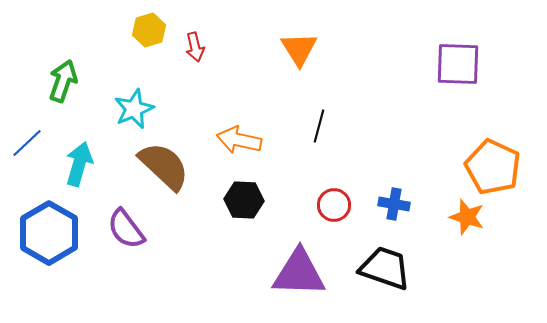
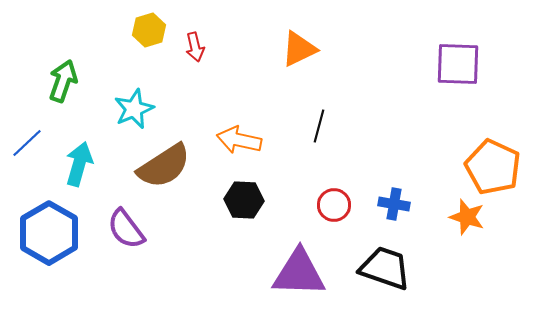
orange triangle: rotated 36 degrees clockwise
brown semicircle: rotated 104 degrees clockwise
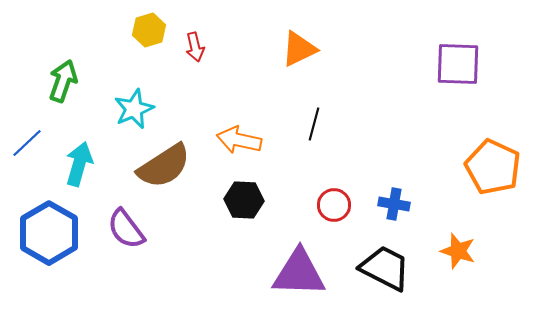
black line: moved 5 px left, 2 px up
orange star: moved 9 px left, 34 px down
black trapezoid: rotated 8 degrees clockwise
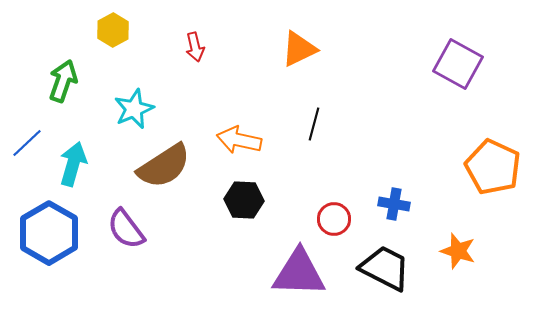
yellow hexagon: moved 36 px left; rotated 12 degrees counterclockwise
purple square: rotated 27 degrees clockwise
cyan arrow: moved 6 px left
red circle: moved 14 px down
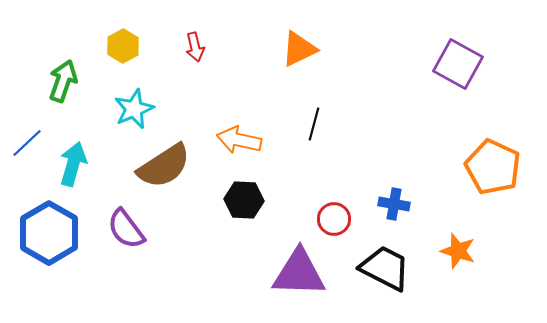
yellow hexagon: moved 10 px right, 16 px down
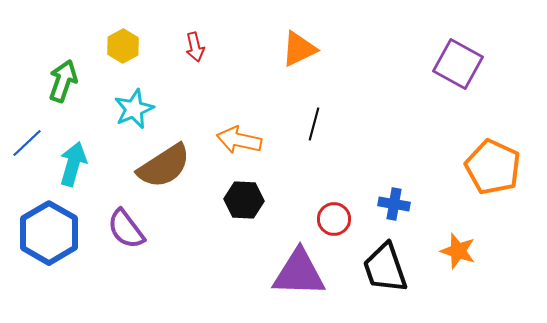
black trapezoid: rotated 136 degrees counterclockwise
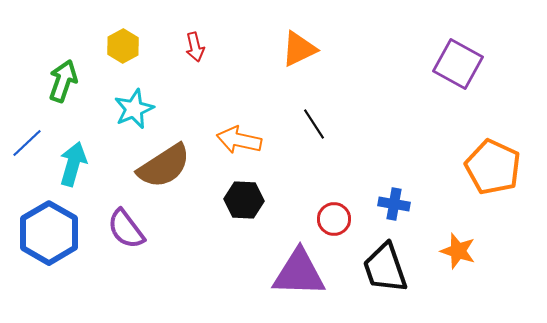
black line: rotated 48 degrees counterclockwise
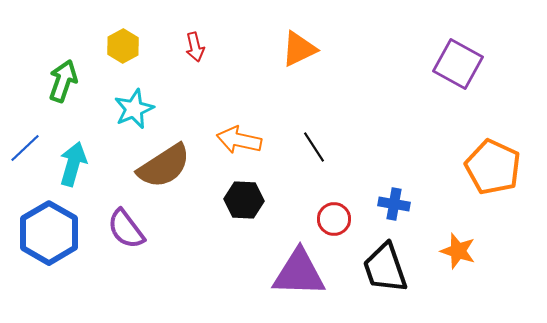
black line: moved 23 px down
blue line: moved 2 px left, 5 px down
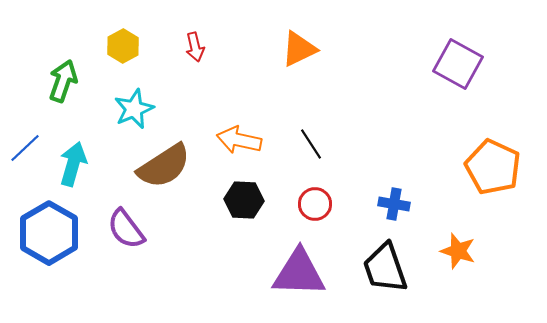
black line: moved 3 px left, 3 px up
red circle: moved 19 px left, 15 px up
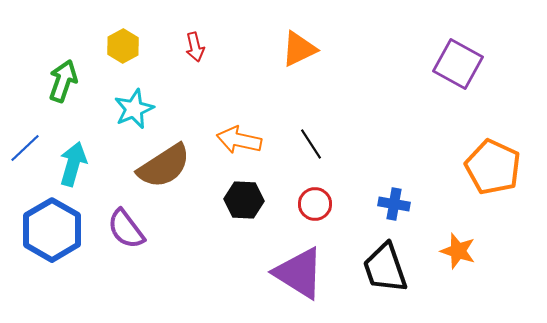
blue hexagon: moved 3 px right, 3 px up
purple triangle: rotated 30 degrees clockwise
